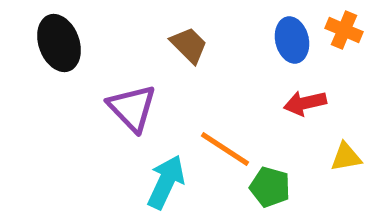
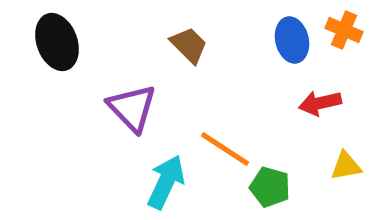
black ellipse: moved 2 px left, 1 px up
red arrow: moved 15 px right
yellow triangle: moved 9 px down
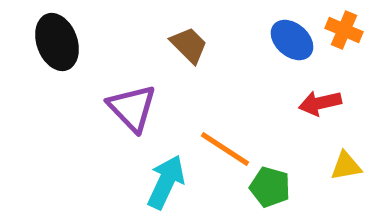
blue ellipse: rotated 36 degrees counterclockwise
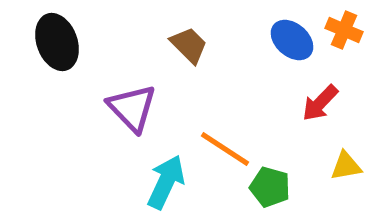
red arrow: rotated 33 degrees counterclockwise
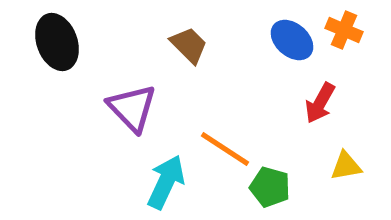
red arrow: rotated 15 degrees counterclockwise
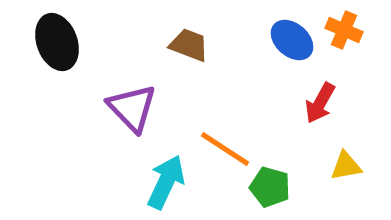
brown trapezoid: rotated 24 degrees counterclockwise
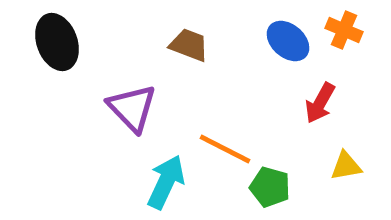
blue ellipse: moved 4 px left, 1 px down
orange line: rotated 6 degrees counterclockwise
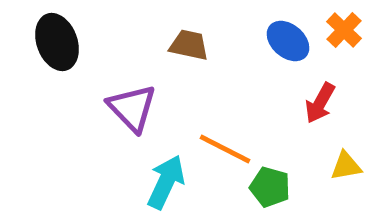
orange cross: rotated 21 degrees clockwise
brown trapezoid: rotated 9 degrees counterclockwise
